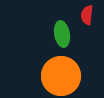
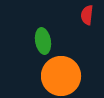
green ellipse: moved 19 px left, 7 px down
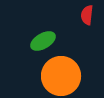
green ellipse: rotated 70 degrees clockwise
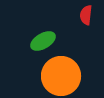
red semicircle: moved 1 px left
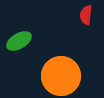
green ellipse: moved 24 px left
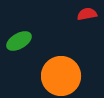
red semicircle: moved 1 px right, 1 px up; rotated 72 degrees clockwise
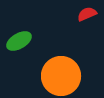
red semicircle: rotated 12 degrees counterclockwise
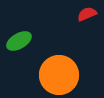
orange circle: moved 2 px left, 1 px up
